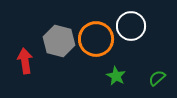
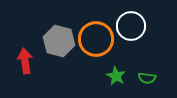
green semicircle: moved 10 px left; rotated 132 degrees counterclockwise
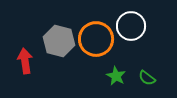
green semicircle: rotated 30 degrees clockwise
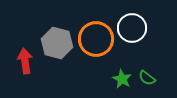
white circle: moved 1 px right, 2 px down
gray hexagon: moved 2 px left, 2 px down
green star: moved 6 px right, 3 px down
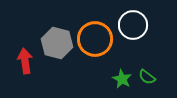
white circle: moved 1 px right, 3 px up
orange circle: moved 1 px left
green semicircle: moved 1 px up
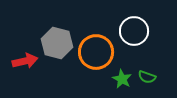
white circle: moved 1 px right, 6 px down
orange circle: moved 1 px right, 13 px down
red arrow: rotated 85 degrees clockwise
green semicircle: rotated 18 degrees counterclockwise
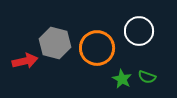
white circle: moved 5 px right
gray hexagon: moved 2 px left
orange circle: moved 1 px right, 4 px up
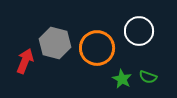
red arrow: rotated 55 degrees counterclockwise
green semicircle: moved 1 px right
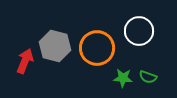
gray hexagon: moved 3 px down
green star: moved 1 px right, 1 px up; rotated 24 degrees counterclockwise
